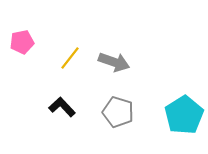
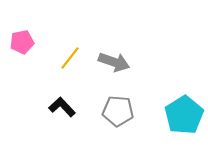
gray pentagon: moved 1 px up; rotated 12 degrees counterclockwise
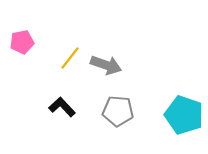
gray arrow: moved 8 px left, 3 px down
cyan pentagon: rotated 21 degrees counterclockwise
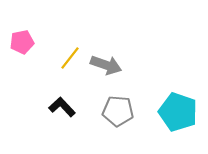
cyan pentagon: moved 6 px left, 3 px up
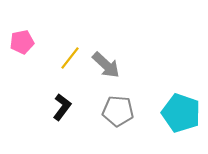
gray arrow: rotated 24 degrees clockwise
black L-shape: rotated 80 degrees clockwise
cyan pentagon: moved 3 px right, 1 px down
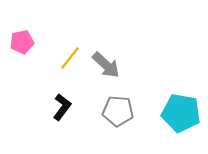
cyan pentagon: rotated 9 degrees counterclockwise
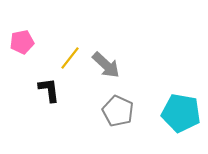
black L-shape: moved 13 px left, 17 px up; rotated 44 degrees counterclockwise
gray pentagon: rotated 20 degrees clockwise
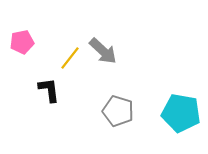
gray arrow: moved 3 px left, 14 px up
gray pentagon: rotated 8 degrees counterclockwise
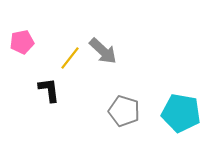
gray pentagon: moved 6 px right
